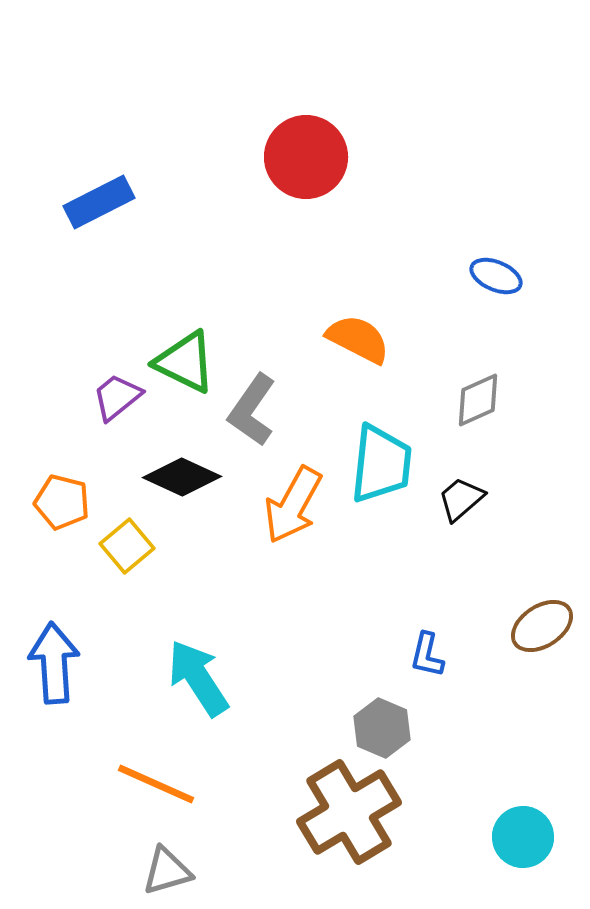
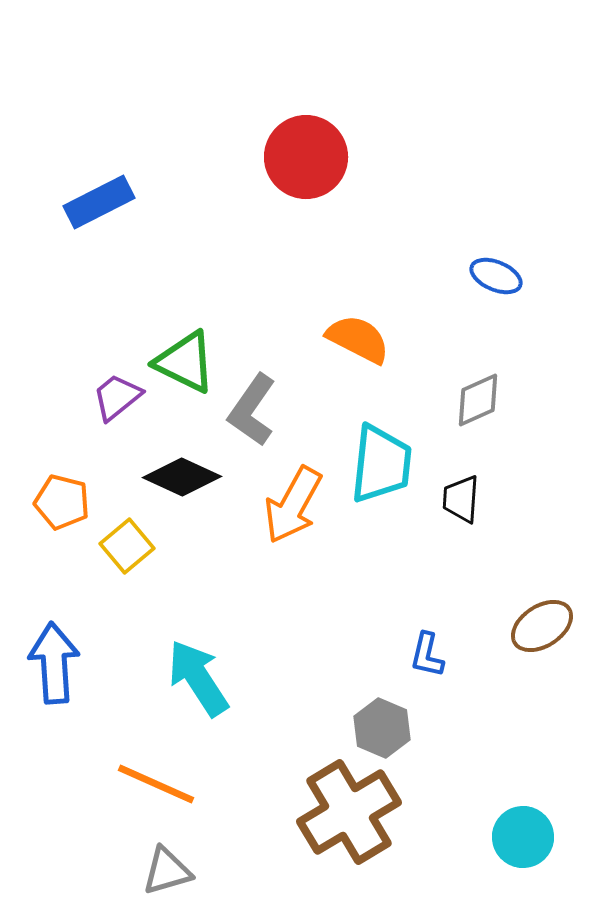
black trapezoid: rotated 45 degrees counterclockwise
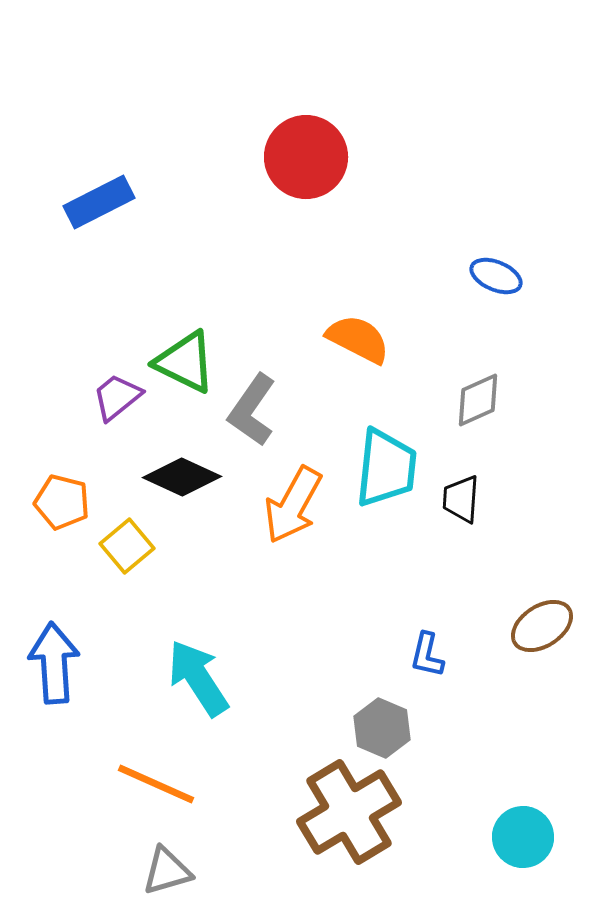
cyan trapezoid: moved 5 px right, 4 px down
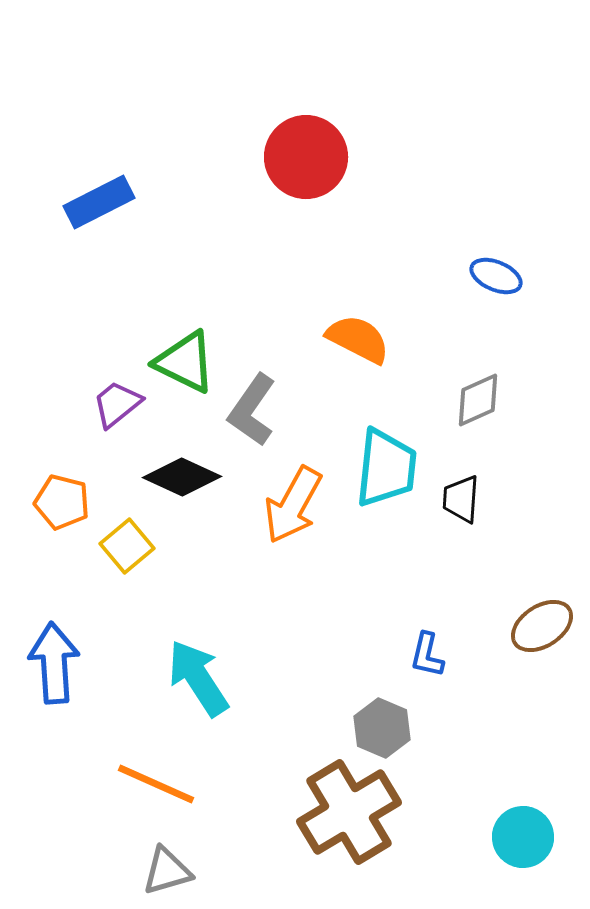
purple trapezoid: moved 7 px down
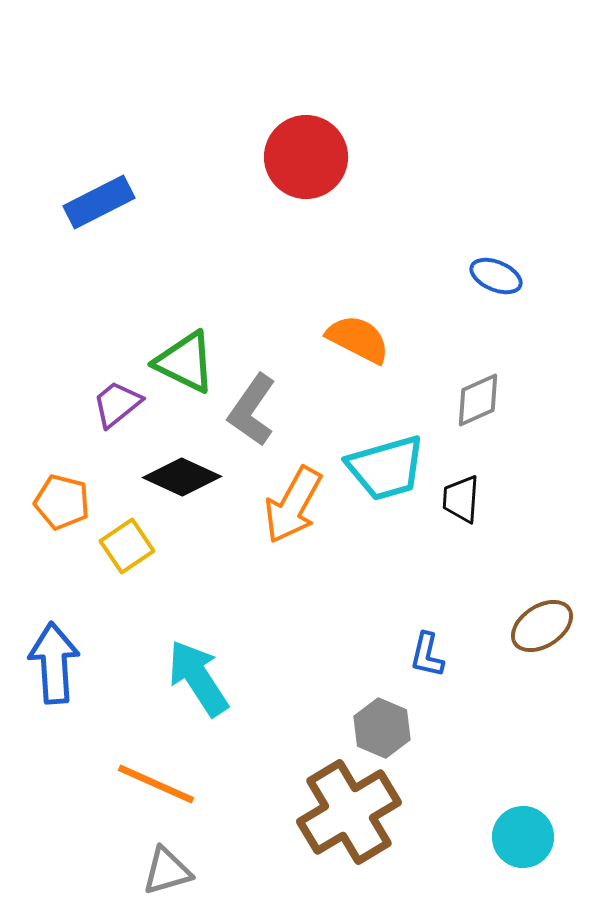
cyan trapezoid: rotated 68 degrees clockwise
yellow square: rotated 6 degrees clockwise
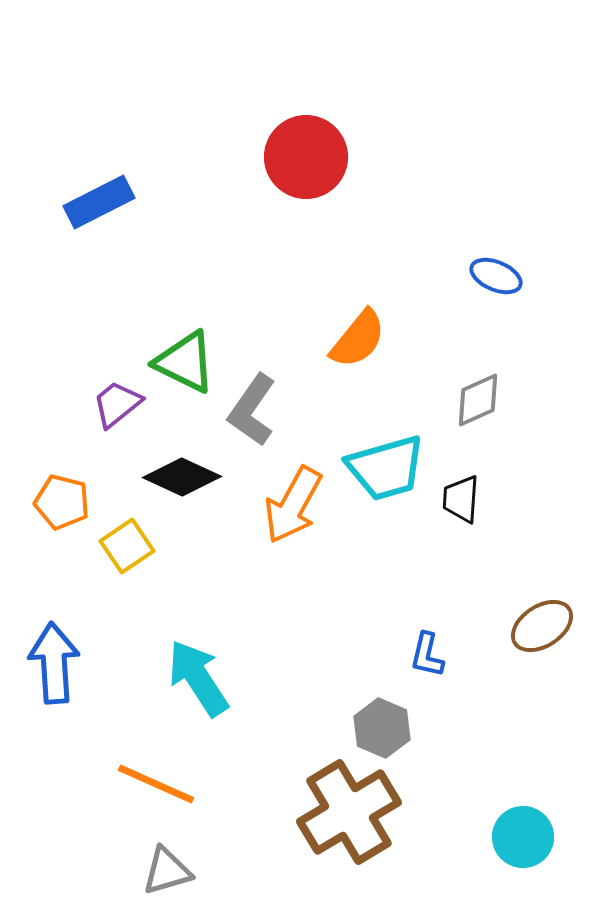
orange semicircle: rotated 102 degrees clockwise
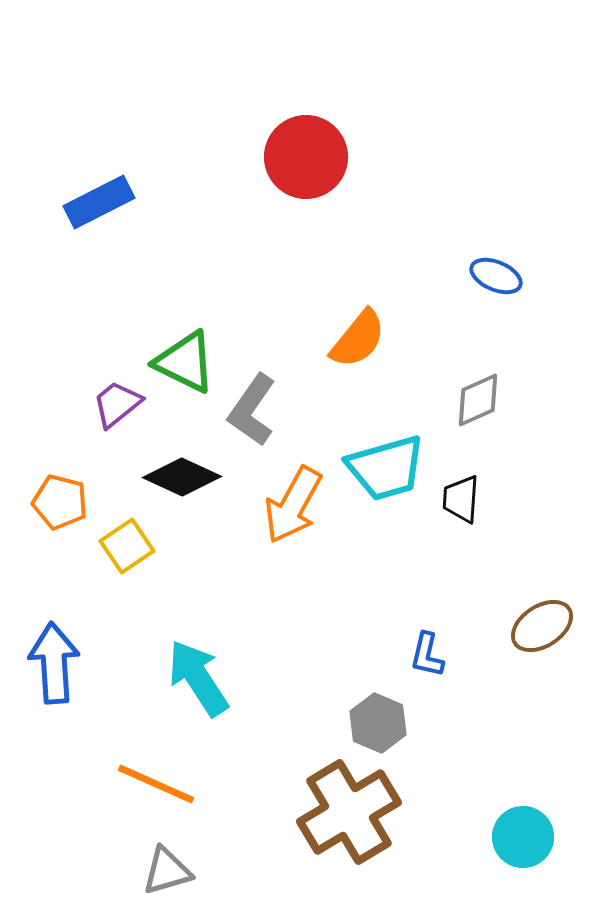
orange pentagon: moved 2 px left
gray hexagon: moved 4 px left, 5 px up
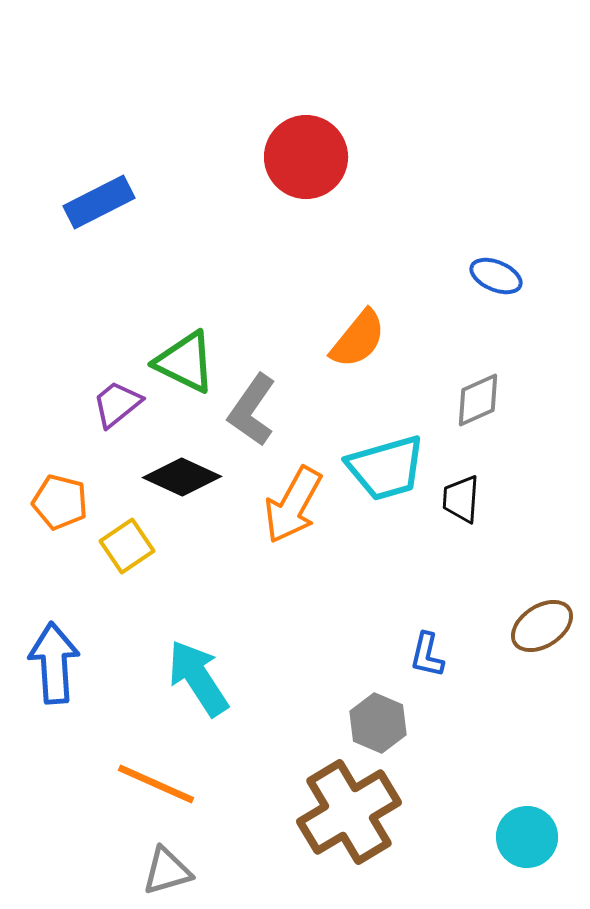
cyan circle: moved 4 px right
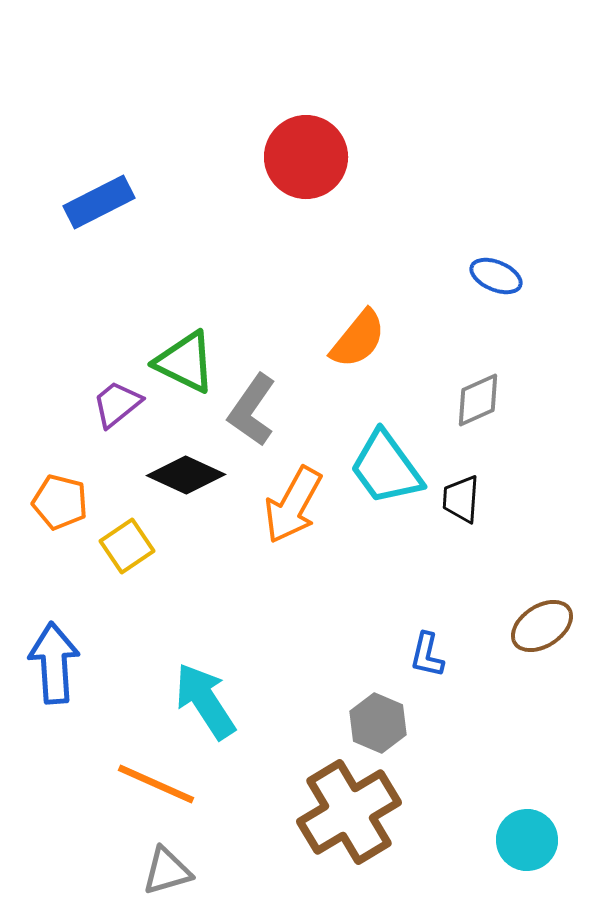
cyan trapezoid: rotated 70 degrees clockwise
black diamond: moved 4 px right, 2 px up
cyan arrow: moved 7 px right, 23 px down
cyan circle: moved 3 px down
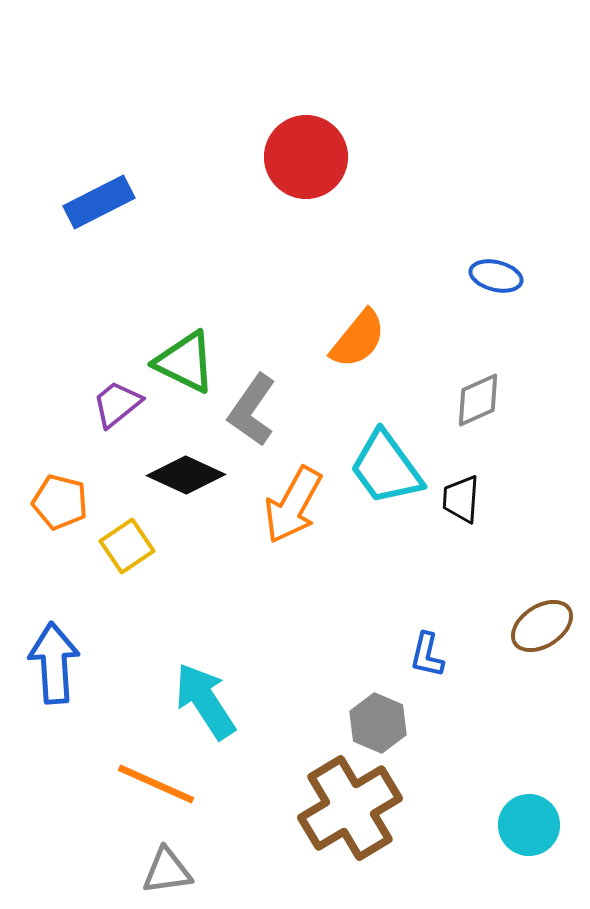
blue ellipse: rotated 9 degrees counterclockwise
brown cross: moved 1 px right, 4 px up
cyan circle: moved 2 px right, 15 px up
gray triangle: rotated 8 degrees clockwise
